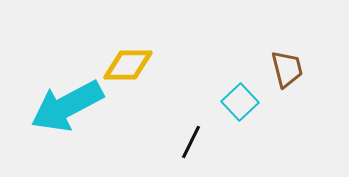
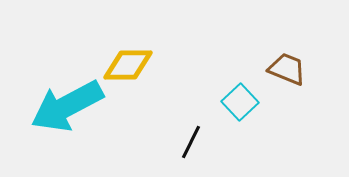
brown trapezoid: rotated 54 degrees counterclockwise
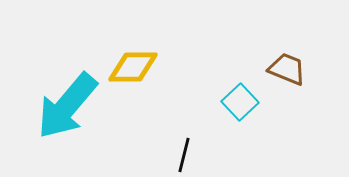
yellow diamond: moved 5 px right, 2 px down
cyan arrow: rotated 22 degrees counterclockwise
black line: moved 7 px left, 13 px down; rotated 12 degrees counterclockwise
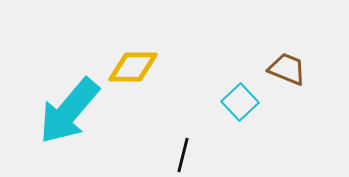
cyan arrow: moved 2 px right, 5 px down
black line: moved 1 px left
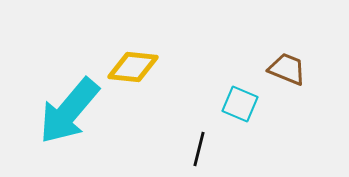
yellow diamond: rotated 6 degrees clockwise
cyan square: moved 2 px down; rotated 24 degrees counterclockwise
black line: moved 16 px right, 6 px up
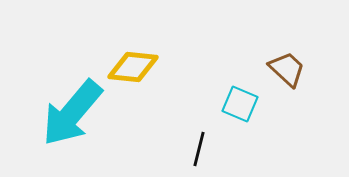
brown trapezoid: rotated 21 degrees clockwise
cyan arrow: moved 3 px right, 2 px down
